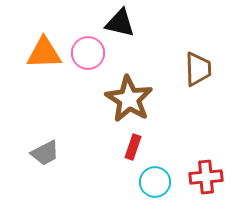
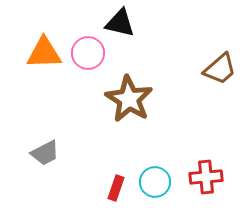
brown trapezoid: moved 22 px right; rotated 51 degrees clockwise
red rectangle: moved 17 px left, 41 px down
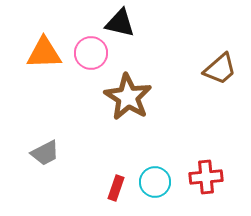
pink circle: moved 3 px right
brown star: moved 1 px left, 2 px up
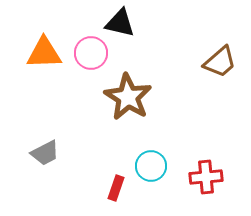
brown trapezoid: moved 7 px up
cyan circle: moved 4 px left, 16 px up
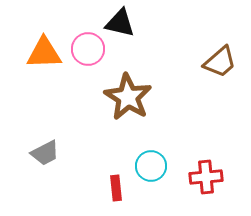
pink circle: moved 3 px left, 4 px up
red rectangle: rotated 25 degrees counterclockwise
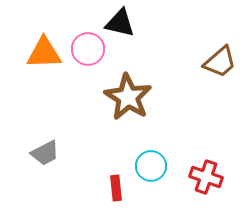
red cross: rotated 24 degrees clockwise
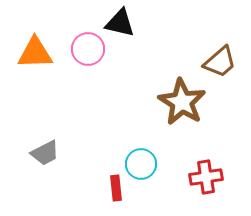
orange triangle: moved 9 px left
brown star: moved 54 px right, 5 px down
cyan circle: moved 10 px left, 2 px up
red cross: rotated 28 degrees counterclockwise
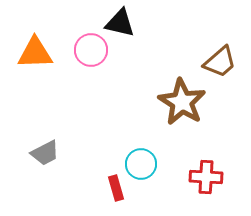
pink circle: moved 3 px right, 1 px down
red cross: rotated 12 degrees clockwise
red rectangle: rotated 10 degrees counterclockwise
